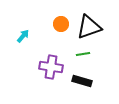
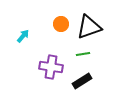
black rectangle: rotated 48 degrees counterclockwise
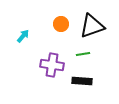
black triangle: moved 3 px right, 1 px up
purple cross: moved 1 px right, 2 px up
black rectangle: rotated 36 degrees clockwise
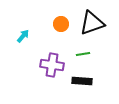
black triangle: moved 3 px up
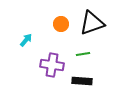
cyan arrow: moved 3 px right, 4 px down
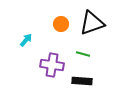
green line: rotated 24 degrees clockwise
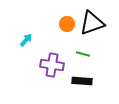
orange circle: moved 6 px right
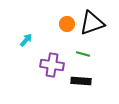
black rectangle: moved 1 px left
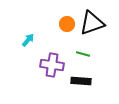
cyan arrow: moved 2 px right
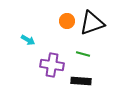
orange circle: moved 3 px up
cyan arrow: rotated 80 degrees clockwise
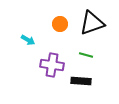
orange circle: moved 7 px left, 3 px down
green line: moved 3 px right, 1 px down
